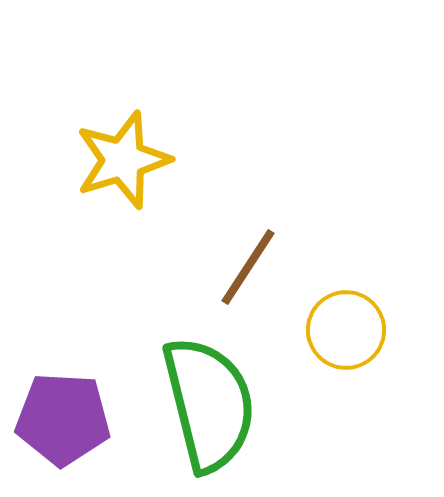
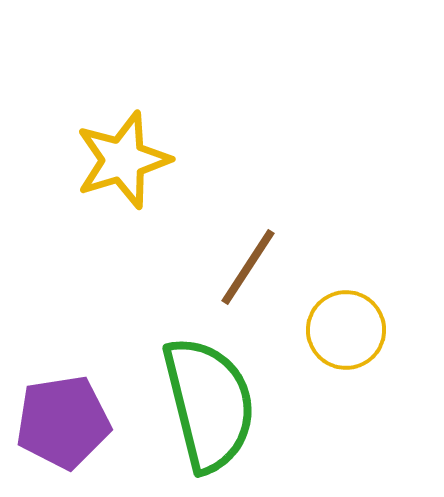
purple pentagon: moved 3 px down; rotated 12 degrees counterclockwise
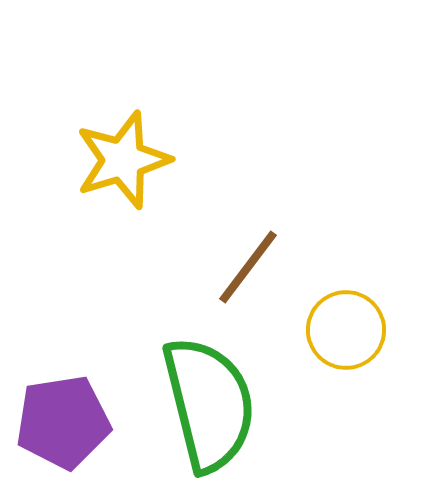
brown line: rotated 4 degrees clockwise
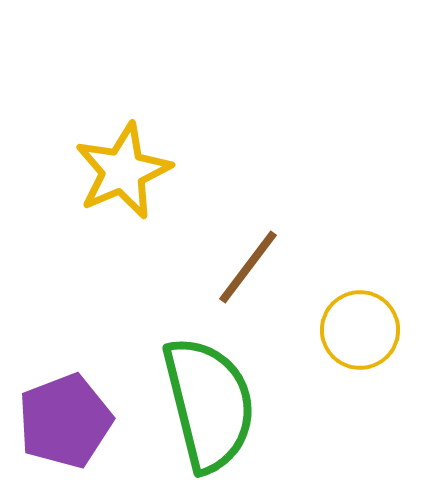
yellow star: moved 11 px down; rotated 6 degrees counterclockwise
yellow circle: moved 14 px right
purple pentagon: moved 2 px right, 1 px up; rotated 12 degrees counterclockwise
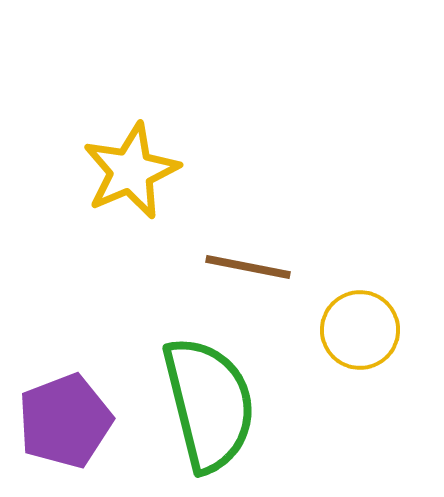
yellow star: moved 8 px right
brown line: rotated 64 degrees clockwise
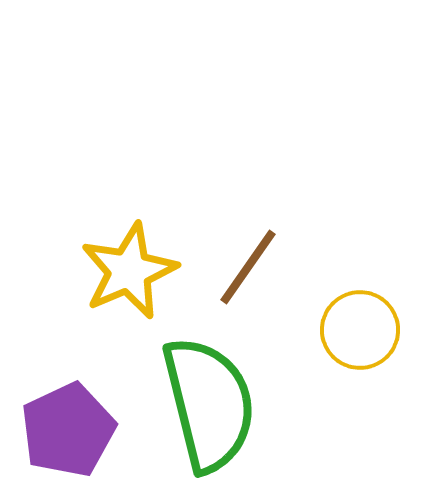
yellow star: moved 2 px left, 100 px down
brown line: rotated 66 degrees counterclockwise
purple pentagon: moved 3 px right, 9 px down; rotated 4 degrees counterclockwise
